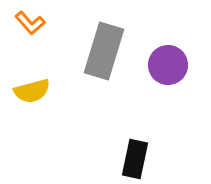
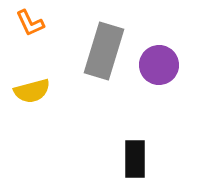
orange L-shape: rotated 16 degrees clockwise
purple circle: moved 9 px left
black rectangle: rotated 12 degrees counterclockwise
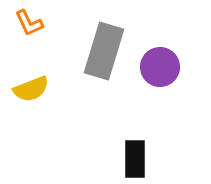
orange L-shape: moved 1 px left
purple circle: moved 1 px right, 2 px down
yellow semicircle: moved 1 px left, 2 px up; rotated 6 degrees counterclockwise
